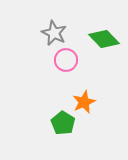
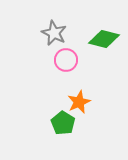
green diamond: rotated 32 degrees counterclockwise
orange star: moved 5 px left
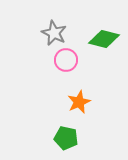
green pentagon: moved 3 px right, 15 px down; rotated 20 degrees counterclockwise
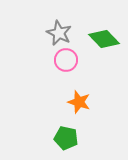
gray star: moved 5 px right
green diamond: rotated 32 degrees clockwise
orange star: rotated 30 degrees counterclockwise
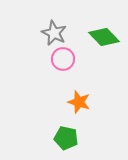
gray star: moved 5 px left
green diamond: moved 2 px up
pink circle: moved 3 px left, 1 px up
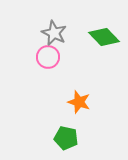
pink circle: moved 15 px left, 2 px up
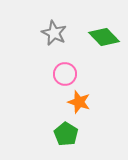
pink circle: moved 17 px right, 17 px down
green pentagon: moved 4 px up; rotated 20 degrees clockwise
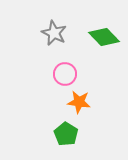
orange star: rotated 10 degrees counterclockwise
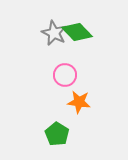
green diamond: moved 27 px left, 5 px up
pink circle: moved 1 px down
green pentagon: moved 9 px left
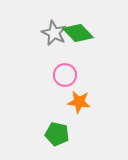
green diamond: moved 1 px right, 1 px down
green pentagon: rotated 20 degrees counterclockwise
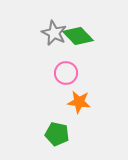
green diamond: moved 3 px down
pink circle: moved 1 px right, 2 px up
